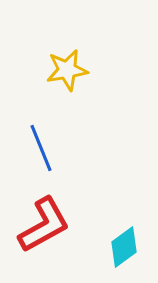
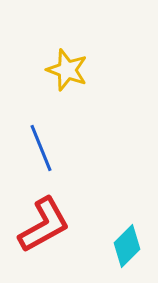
yellow star: rotated 30 degrees clockwise
cyan diamond: moved 3 px right, 1 px up; rotated 9 degrees counterclockwise
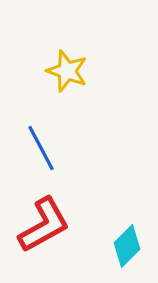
yellow star: moved 1 px down
blue line: rotated 6 degrees counterclockwise
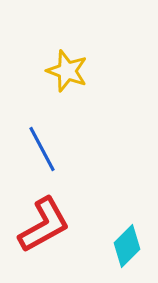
blue line: moved 1 px right, 1 px down
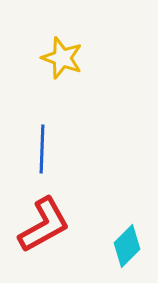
yellow star: moved 5 px left, 13 px up
blue line: rotated 30 degrees clockwise
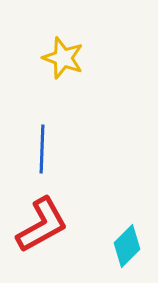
yellow star: moved 1 px right
red L-shape: moved 2 px left
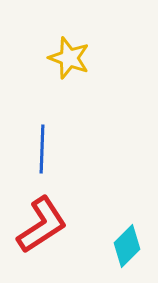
yellow star: moved 6 px right
red L-shape: rotated 4 degrees counterclockwise
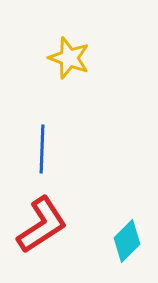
cyan diamond: moved 5 px up
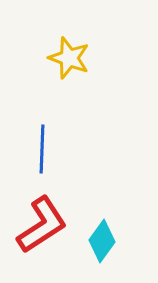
cyan diamond: moved 25 px left; rotated 9 degrees counterclockwise
